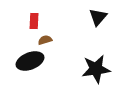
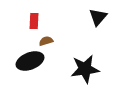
brown semicircle: moved 1 px right, 1 px down
black star: moved 11 px left
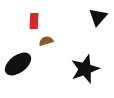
black ellipse: moved 12 px left, 3 px down; rotated 16 degrees counterclockwise
black star: rotated 12 degrees counterclockwise
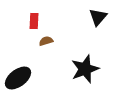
black ellipse: moved 14 px down
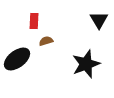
black triangle: moved 1 px right, 3 px down; rotated 12 degrees counterclockwise
black star: moved 1 px right, 5 px up
black ellipse: moved 1 px left, 19 px up
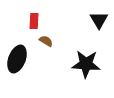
brown semicircle: rotated 48 degrees clockwise
black ellipse: rotated 32 degrees counterclockwise
black star: rotated 24 degrees clockwise
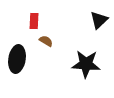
black triangle: rotated 18 degrees clockwise
black ellipse: rotated 12 degrees counterclockwise
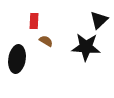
black star: moved 17 px up
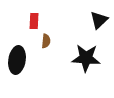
brown semicircle: rotated 64 degrees clockwise
black star: moved 11 px down
black ellipse: moved 1 px down
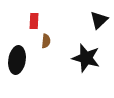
black star: rotated 12 degrees clockwise
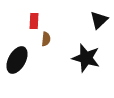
brown semicircle: moved 2 px up
black ellipse: rotated 20 degrees clockwise
